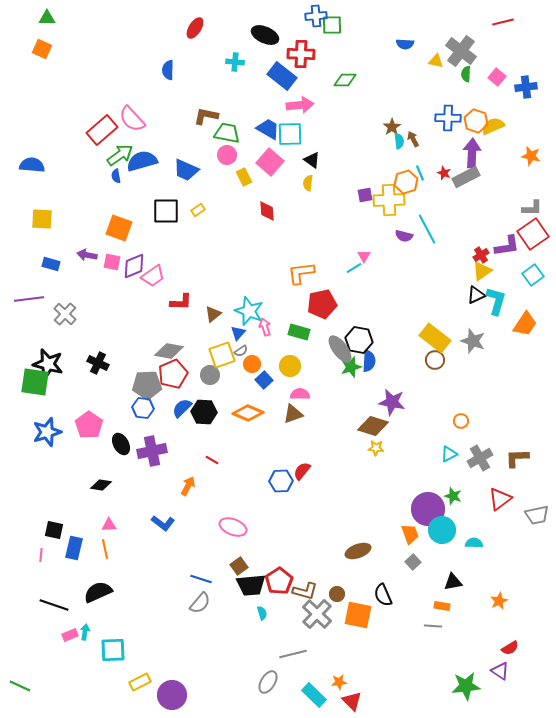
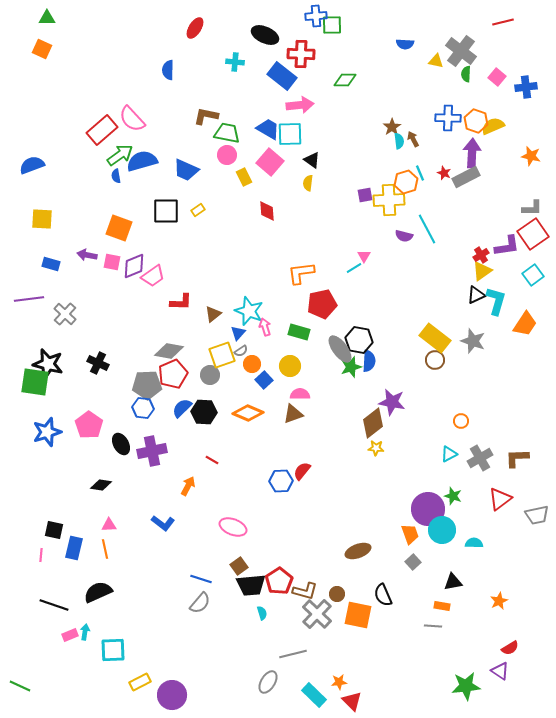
blue semicircle at (32, 165): rotated 25 degrees counterclockwise
brown diamond at (373, 426): moved 3 px up; rotated 56 degrees counterclockwise
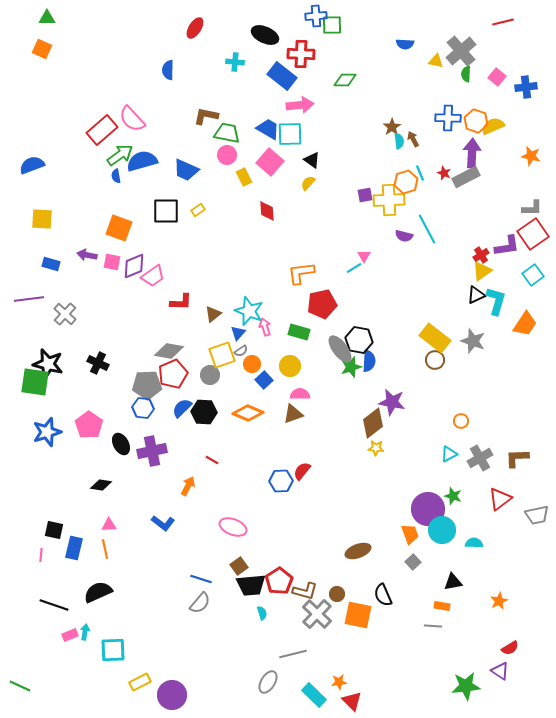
gray cross at (461, 51): rotated 12 degrees clockwise
yellow semicircle at (308, 183): rotated 35 degrees clockwise
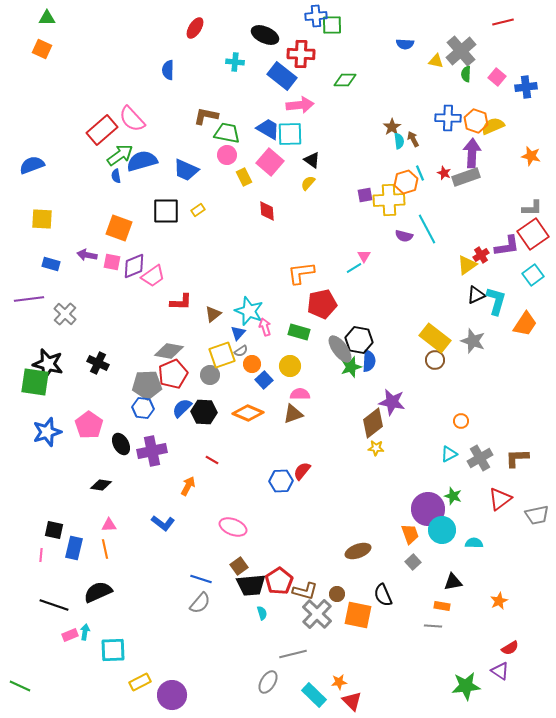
gray rectangle at (466, 177): rotated 8 degrees clockwise
yellow triangle at (482, 271): moved 15 px left, 6 px up
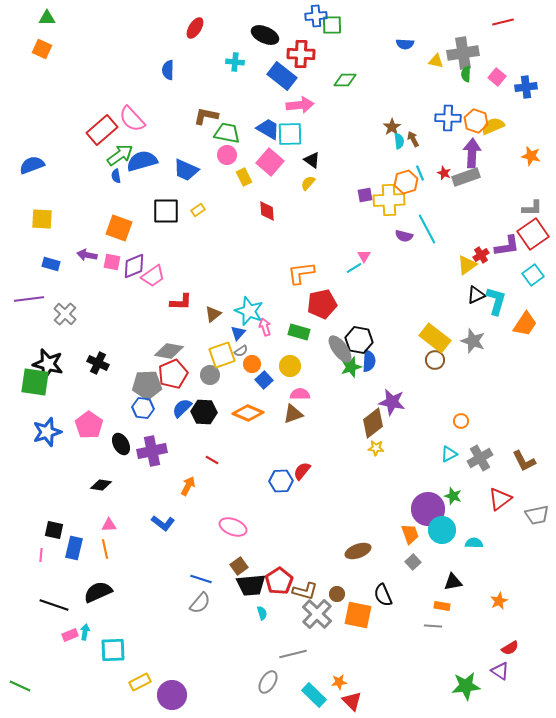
gray cross at (461, 51): moved 2 px right, 2 px down; rotated 32 degrees clockwise
brown L-shape at (517, 458): moved 7 px right, 3 px down; rotated 115 degrees counterclockwise
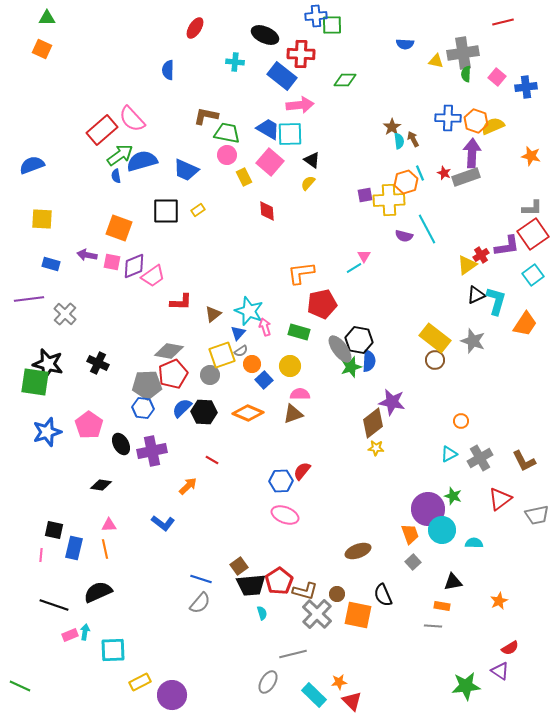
orange arrow at (188, 486): rotated 18 degrees clockwise
pink ellipse at (233, 527): moved 52 px right, 12 px up
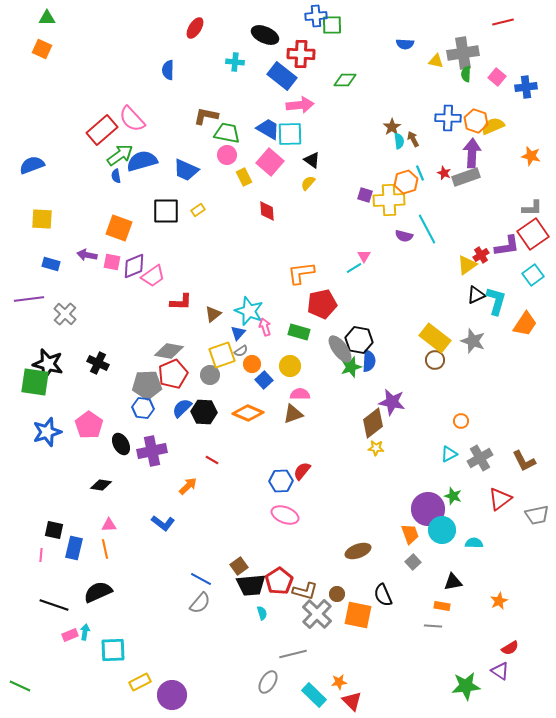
purple square at (365, 195): rotated 28 degrees clockwise
blue line at (201, 579): rotated 10 degrees clockwise
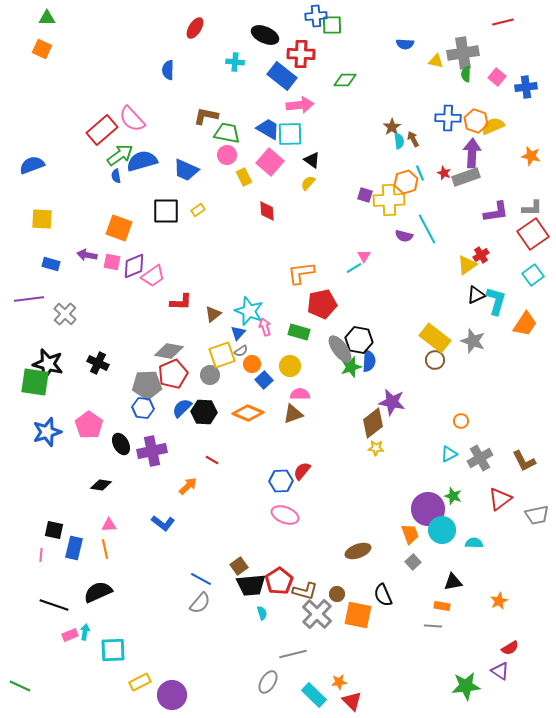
purple L-shape at (507, 246): moved 11 px left, 34 px up
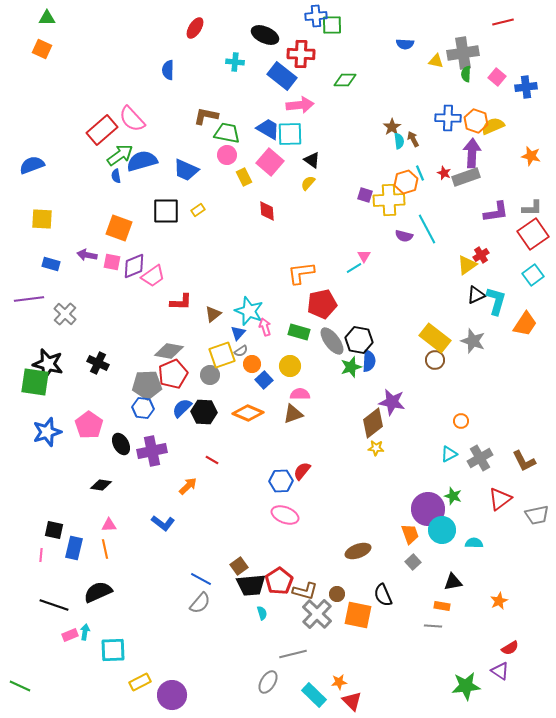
gray ellipse at (340, 349): moved 8 px left, 8 px up
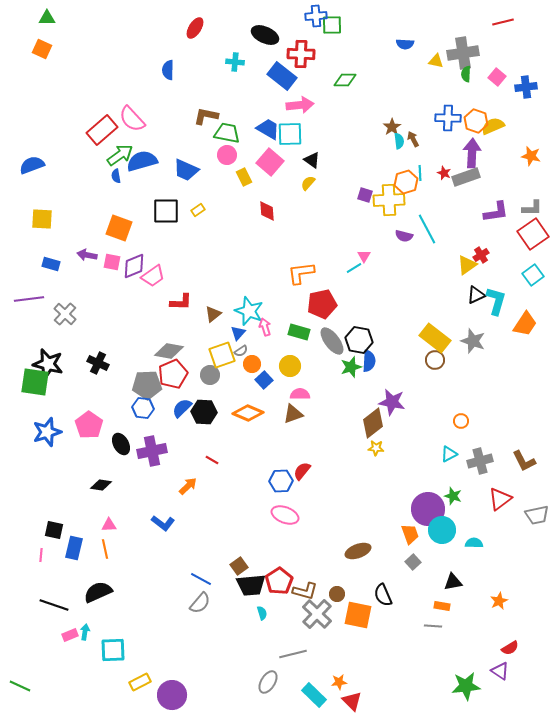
cyan line at (420, 173): rotated 21 degrees clockwise
gray cross at (480, 458): moved 3 px down; rotated 15 degrees clockwise
